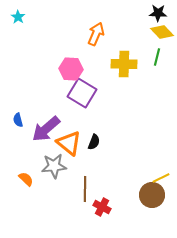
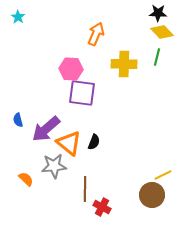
purple square: rotated 24 degrees counterclockwise
yellow line: moved 2 px right, 3 px up
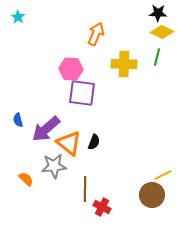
yellow diamond: rotated 20 degrees counterclockwise
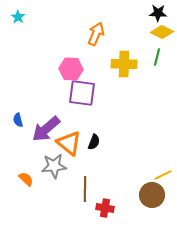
red cross: moved 3 px right, 1 px down; rotated 18 degrees counterclockwise
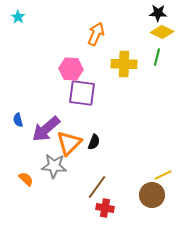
orange triangle: rotated 36 degrees clockwise
gray star: rotated 10 degrees clockwise
brown line: moved 12 px right, 2 px up; rotated 35 degrees clockwise
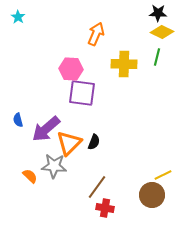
orange semicircle: moved 4 px right, 3 px up
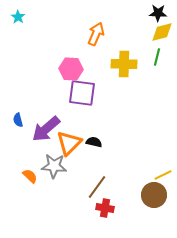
yellow diamond: rotated 40 degrees counterclockwise
black semicircle: rotated 98 degrees counterclockwise
brown circle: moved 2 px right
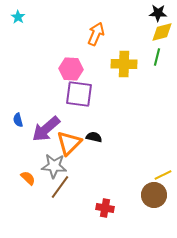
purple square: moved 3 px left, 1 px down
black semicircle: moved 5 px up
orange semicircle: moved 2 px left, 2 px down
brown line: moved 37 px left
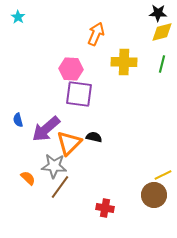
green line: moved 5 px right, 7 px down
yellow cross: moved 2 px up
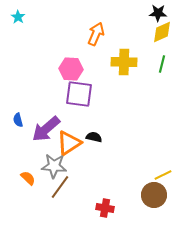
yellow diamond: rotated 10 degrees counterclockwise
orange triangle: rotated 12 degrees clockwise
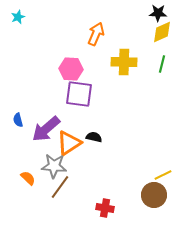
cyan star: rotated 16 degrees clockwise
